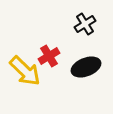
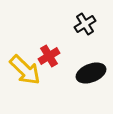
black ellipse: moved 5 px right, 6 px down
yellow arrow: moved 1 px up
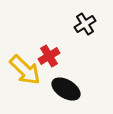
black ellipse: moved 25 px left, 16 px down; rotated 52 degrees clockwise
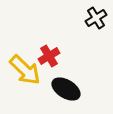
black cross: moved 11 px right, 6 px up
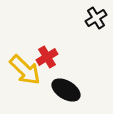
red cross: moved 2 px left, 1 px down
black ellipse: moved 1 px down
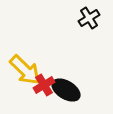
black cross: moved 7 px left
red cross: moved 3 px left, 28 px down
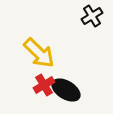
black cross: moved 3 px right, 2 px up
yellow arrow: moved 14 px right, 17 px up
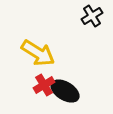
yellow arrow: moved 1 px left; rotated 12 degrees counterclockwise
black ellipse: moved 1 px left, 1 px down
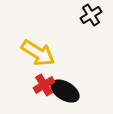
black cross: moved 1 px left, 1 px up
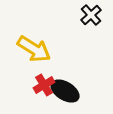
black cross: rotated 10 degrees counterclockwise
yellow arrow: moved 4 px left, 4 px up
